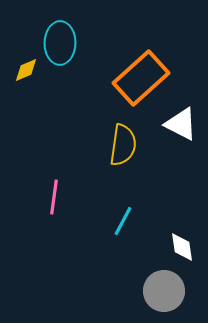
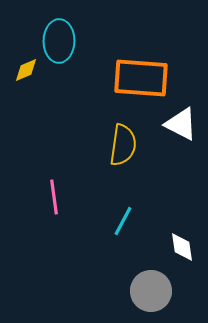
cyan ellipse: moved 1 px left, 2 px up
orange rectangle: rotated 46 degrees clockwise
pink line: rotated 16 degrees counterclockwise
gray circle: moved 13 px left
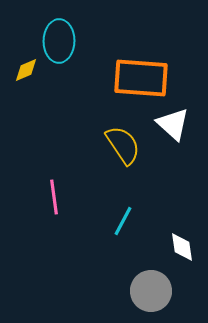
white triangle: moved 8 px left; rotated 15 degrees clockwise
yellow semicircle: rotated 42 degrees counterclockwise
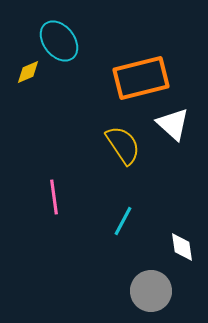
cyan ellipse: rotated 39 degrees counterclockwise
yellow diamond: moved 2 px right, 2 px down
orange rectangle: rotated 18 degrees counterclockwise
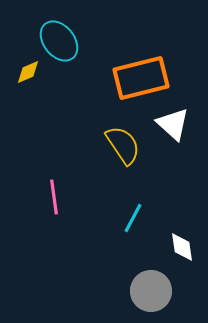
cyan line: moved 10 px right, 3 px up
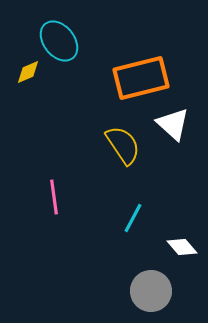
white diamond: rotated 32 degrees counterclockwise
